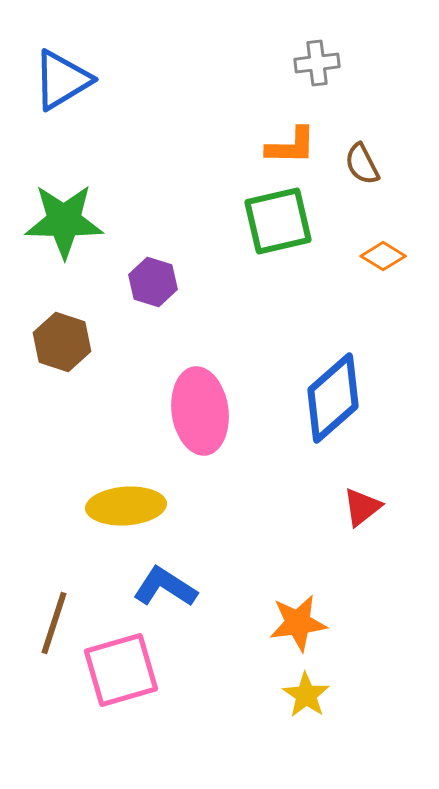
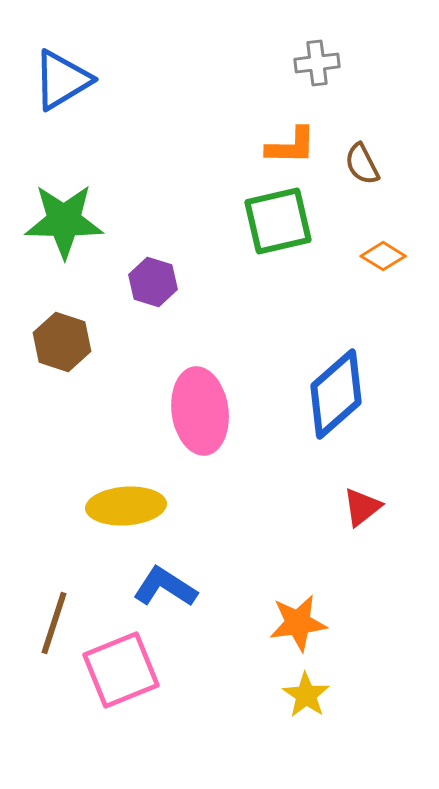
blue diamond: moved 3 px right, 4 px up
pink square: rotated 6 degrees counterclockwise
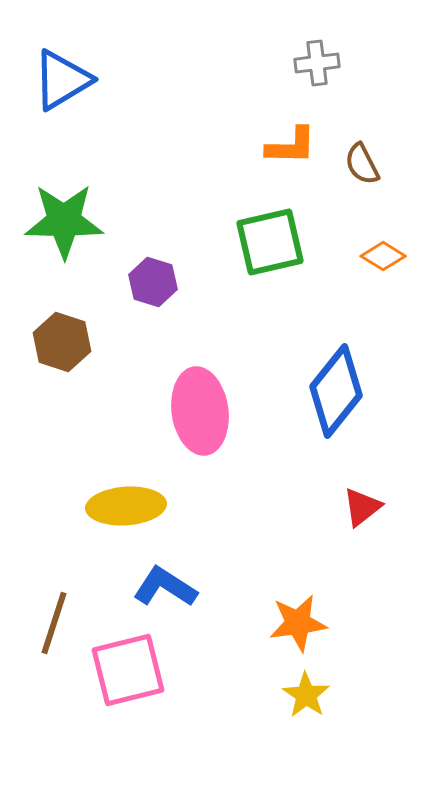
green square: moved 8 px left, 21 px down
blue diamond: moved 3 px up; rotated 10 degrees counterclockwise
pink square: moved 7 px right; rotated 8 degrees clockwise
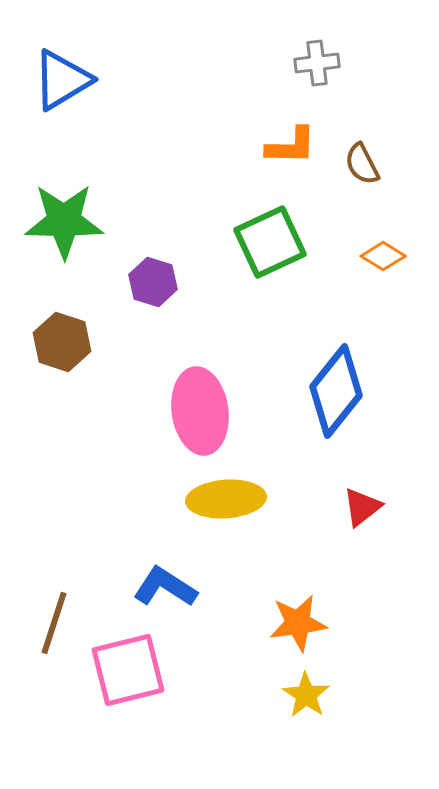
green square: rotated 12 degrees counterclockwise
yellow ellipse: moved 100 px right, 7 px up
